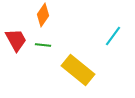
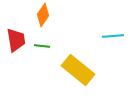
cyan line: rotated 50 degrees clockwise
red trapezoid: rotated 20 degrees clockwise
green line: moved 1 px left, 1 px down
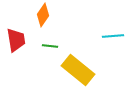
green line: moved 8 px right
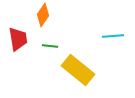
red trapezoid: moved 2 px right, 1 px up
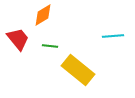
orange diamond: rotated 25 degrees clockwise
red trapezoid: rotated 30 degrees counterclockwise
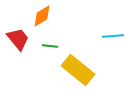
orange diamond: moved 1 px left, 1 px down
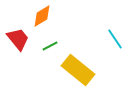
cyan line: moved 2 px right, 3 px down; rotated 60 degrees clockwise
green line: rotated 35 degrees counterclockwise
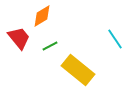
red trapezoid: moved 1 px right, 1 px up
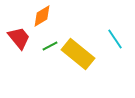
yellow rectangle: moved 16 px up
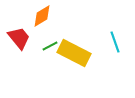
cyan line: moved 3 px down; rotated 15 degrees clockwise
yellow rectangle: moved 4 px left, 1 px up; rotated 12 degrees counterclockwise
